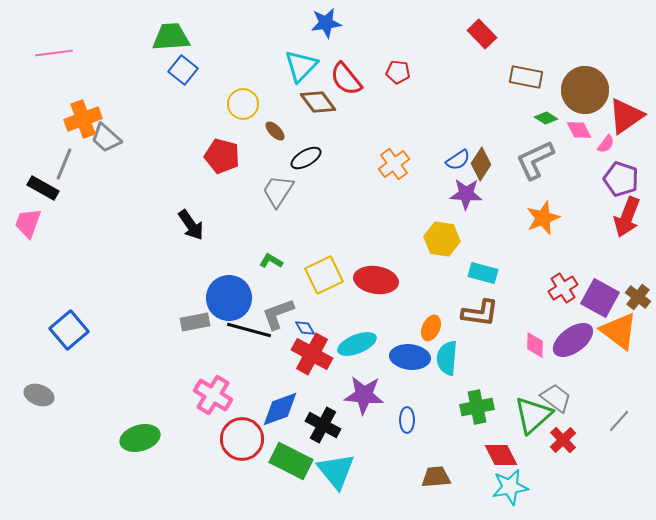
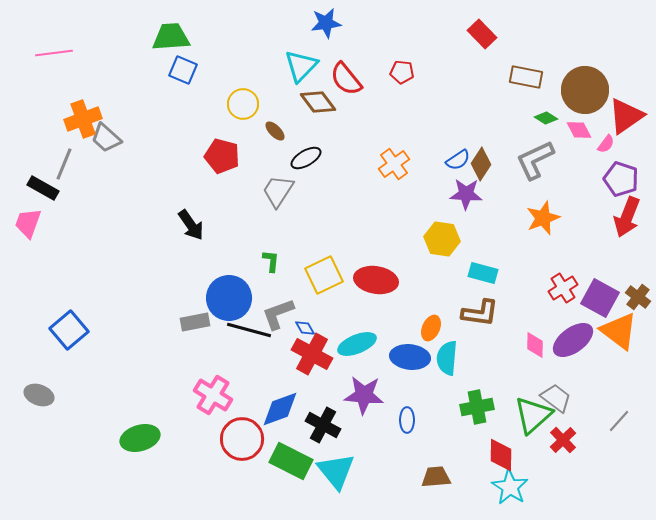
blue square at (183, 70): rotated 16 degrees counterclockwise
red pentagon at (398, 72): moved 4 px right
green L-shape at (271, 261): rotated 65 degrees clockwise
red diamond at (501, 455): rotated 28 degrees clockwise
cyan star at (510, 487): rotated 30 degrees counterclockwise
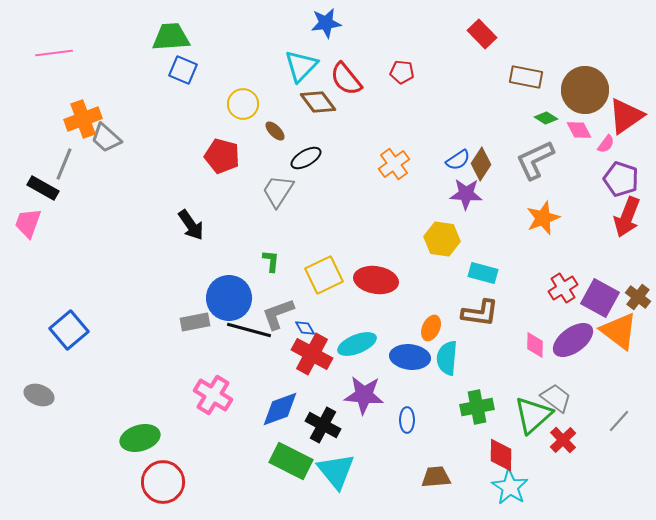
red circle at (242, 439): moved 79 px left, 43 px down
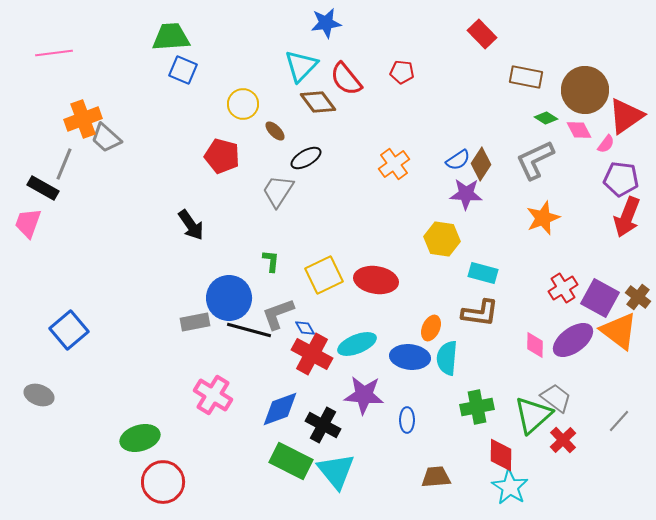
purple pentagon at (621, 179): rotated 12 degrees counterclockwise
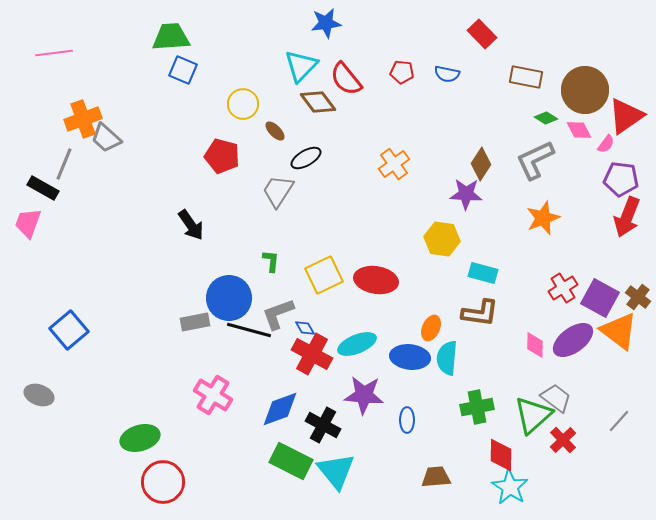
blue semicircle at (458, 160): moved 11 px left, 86 px up; rotated 45 degrees clockwise
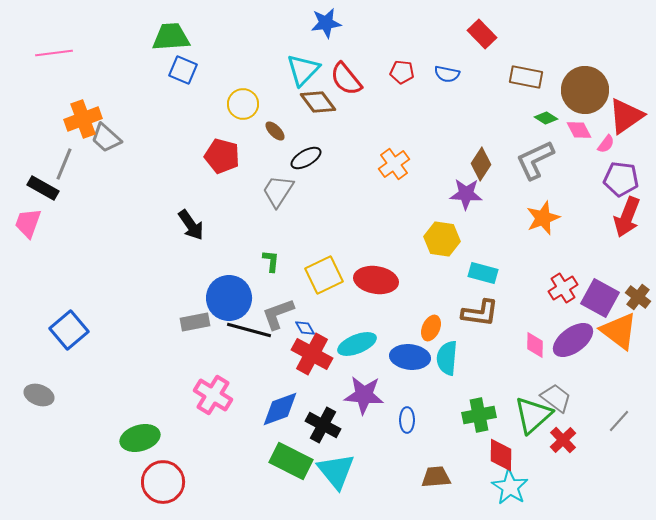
cyan triangle at (301, 66): moved 2 px right, 4 px down
green cross at (477, 407): moved 2 px right, 8 px down
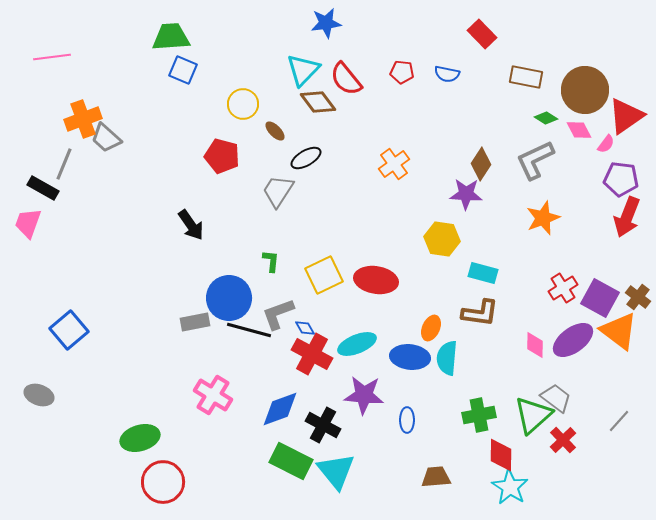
pink line at (54, 53): moved 2 px left, 4 px down
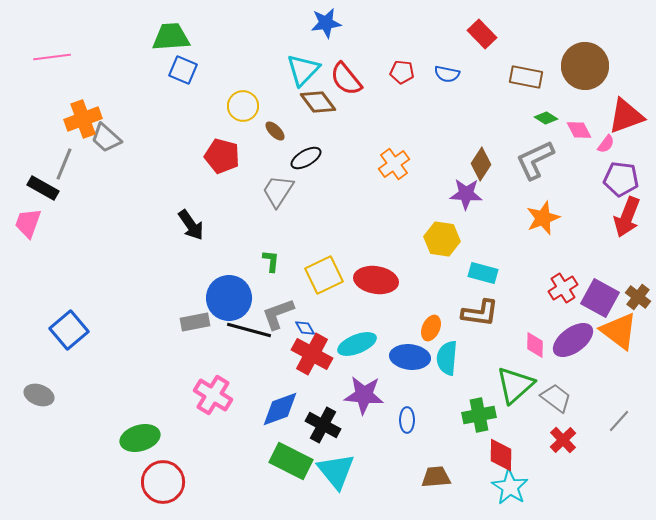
brown circle at (585, 90): moved 24 px up
yellow circle at (243, 104): moved 2 px down
red triangle at (626, 116): rotated 15 degrees clockwise
green triangle at (533, 415): moved 18 px left, 30 px up
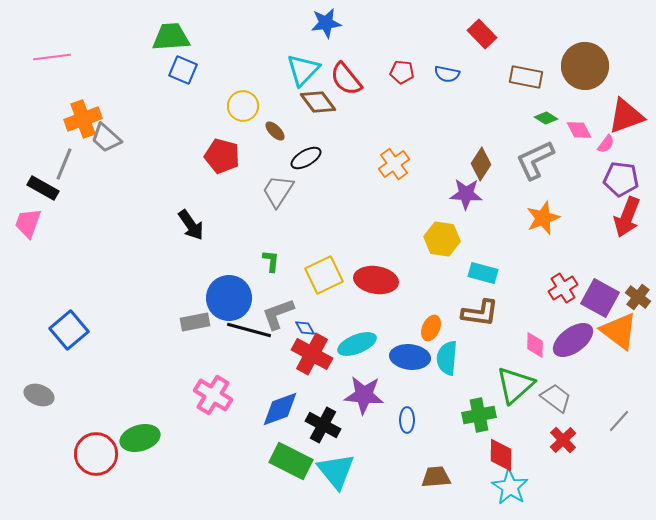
red circle at (163, 482): moved 67 px left, 28 px up
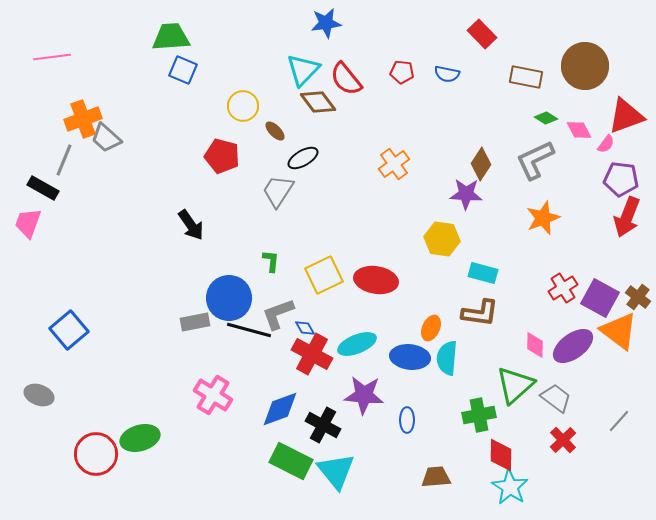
black ellipse at (306, 158): moved 3 px left
gray line at (64, 164): moved 4 px up
purple ellipse at (573, 340): moved 6 px down
